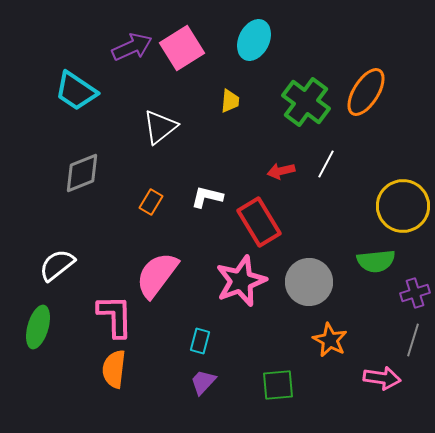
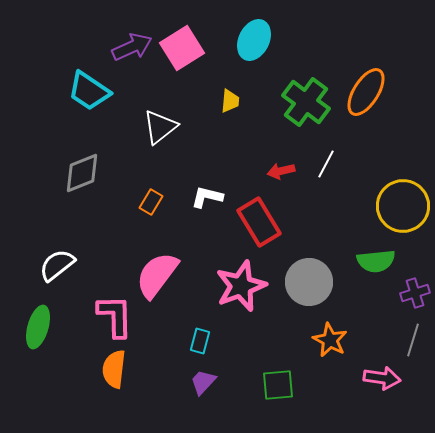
cyan trapezoid: moved 13 px right
pink star: moved 5 px down
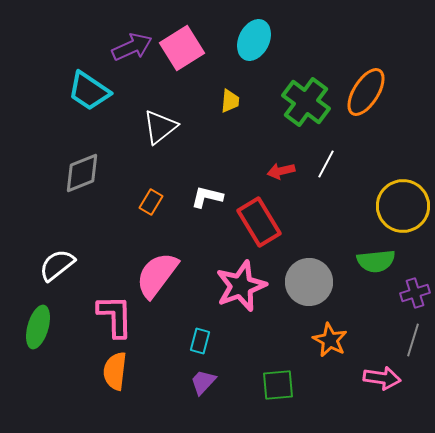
orange semicircle: moved 1 px right, 2 px down
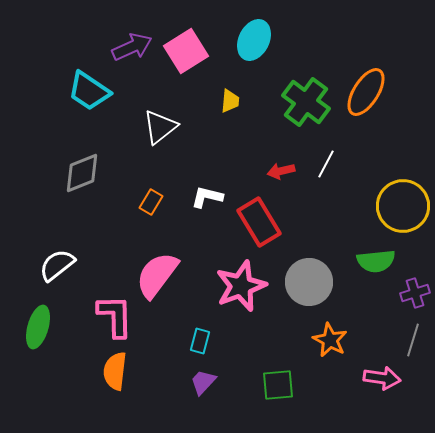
pink square: moved 4 px right, 3 px down
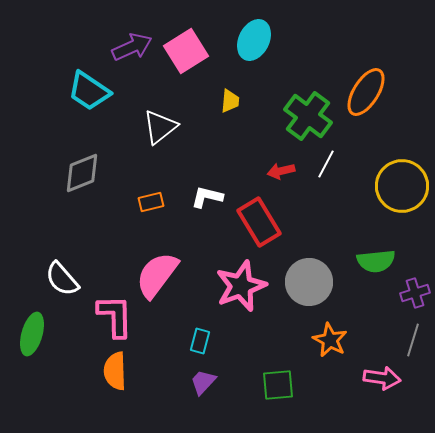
green cross: moved 2 px right, 14 px down
orange rectangle: rotated 45 degrees clockwise
yellow circle: moved 1 px left, 20 px up
white semicircle: moved 5 px right, 14 px down; rotated 93 degrees counterclockwise
green ellipse: moved 6 px left, 7 px down
orange semicircle: rotated 9 degrees counterclockwise
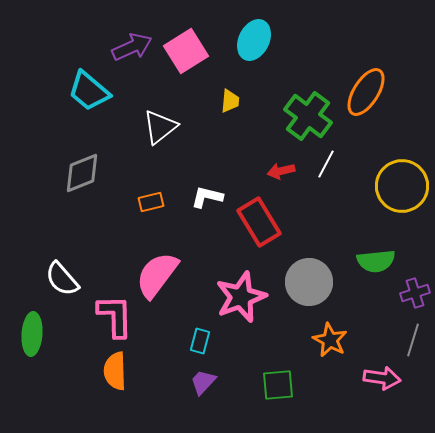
cyan trapezoid: rotated 6 degrees clockwise
pink star: moved 11 px down
green ellipse: rotated 12 degrees counterclockwise
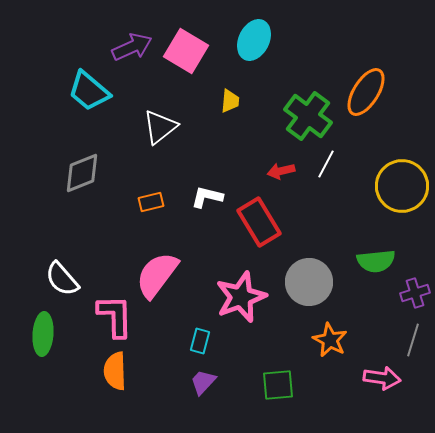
pink square: rotated 27 degrees counterclockwise
green ellipse: moved 11 px right
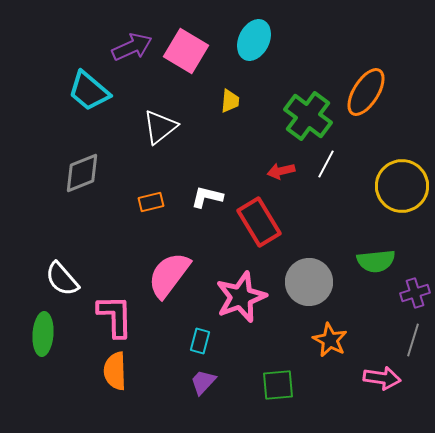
pink semicircle: moved 12 px right
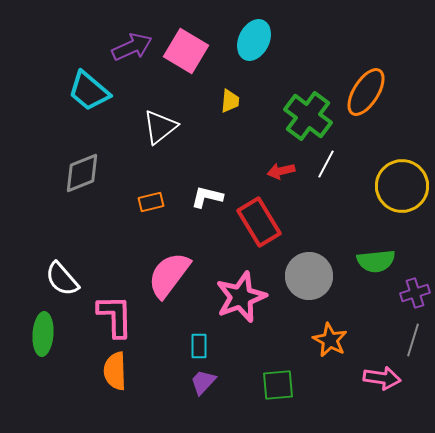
gray circle: moved 6 px up
cyan rectangle: moved 1 px left, 5 px down; rotated 15 degrees counterclockwise
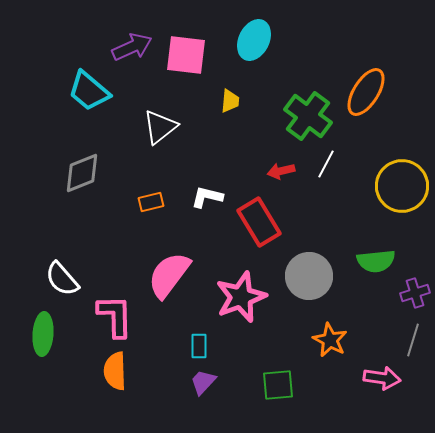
pink square: moved 4 px down; rotated 24 degrees counterclockwise
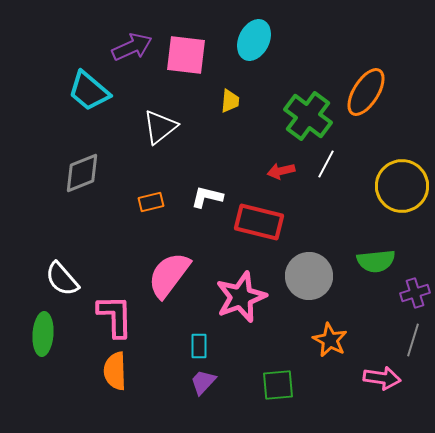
red rectangle: rotated 45 degrees counterclockwise
